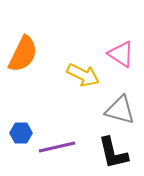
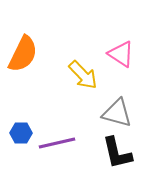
yellow arrow: rotated 20 degrees clockwise
gray triangle: moved 3 px left, 3 px down
purple line: moved 4 px up
black L-shape: moved 4 px right
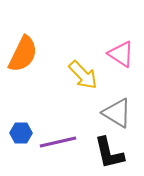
gray triangle: rotated 16 degrees clockwise
purple line: moved 1 px right, 1 px up
black L-shape: moved 8 px left
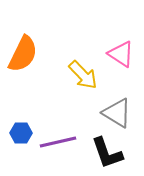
black L-shape: moved 2 px left; rotated 6 degrees counterclockwise
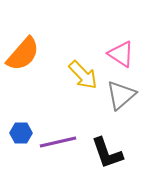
orange semicircle: rotated 15 degrees clockwise
gray triangle: moved 4 px right, 18 px up; rotated 48 degrees clockwise
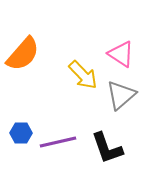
black L-shape: moved 5 px up
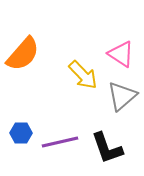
gray triangle: moved 1 px right, 1 px down
purple line: moved 2 px right
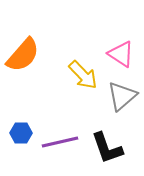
orange semicircle: moved 1 px down
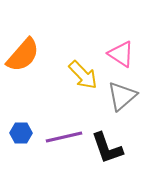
purple line: moved 4 px right, 5 px up
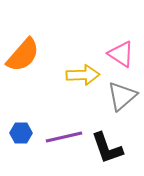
yellow arrow: rotated 48 degrees counterclockwise
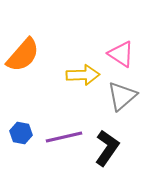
blue hexagon: rotated 10 degrees clockwise
black L-shape: rotated 126 degrees counterclockwise
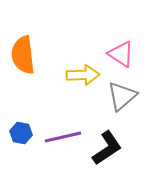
orange semicircle: rotated 132 degrees clockwise
purple line: moved 1 px left
black L-shape: rotated 21 degrees clockwise
